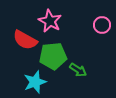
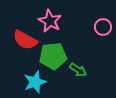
pink circle: moved 1 px right, 2 px down
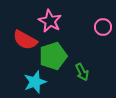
green pentagon: rotated 12 degrees counterclockwise
green arrow: moved 4 px right, 2 px down; rotated 30 degrees clockwise
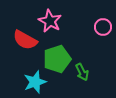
green pentagon: moved 4 px right, 3 px down
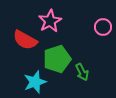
pink star: rotated 15 degrees clockwise
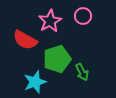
pink circle: moved 20 px left, 11 px up
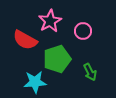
pink circle: moved 15 px down
green arrow: moved 8 px right
cyan star: rotated 15 degrees clockwise
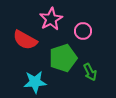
pink star: moved 1 px right, 2 px up
green pentagon: moved 6 px right, 1 px up
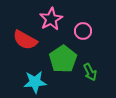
green pentagon: moved 1 px down; rotated 16 degrees counterclockwise
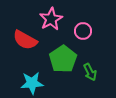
cyan star: moved 3 px left, 1 px down
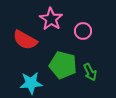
pink star: rotated 10 degrees counterclockwise
green pentagon: moved 6 px down; rotated 24 degrees counterclockwise
cyan star: moved 1 px left
